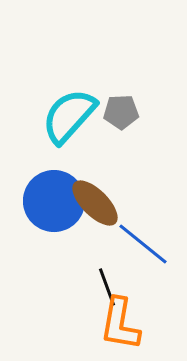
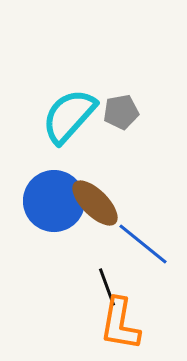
gray pentagon: rotated 8 degrees counterclockwise
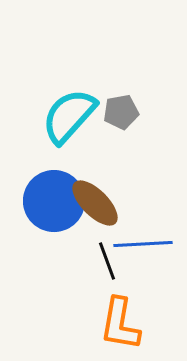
blue line: rotated 42 degrees counterclockwise
black line: moved 26 px up
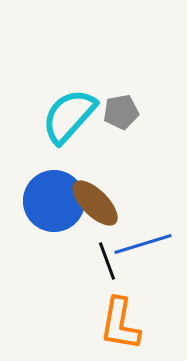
blue line: rotated 14 degrees counterclockwise
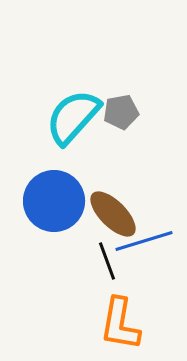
cyan semicircle: moved 4 px right, 1 px down
brown ellipse: moved 18 px right, 11 px down
blue line: moved 1 px right, 3 px up
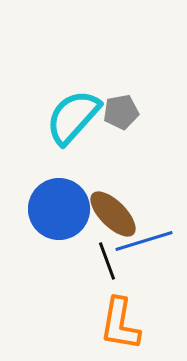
blue circle: moved 5 px right, 8 px down
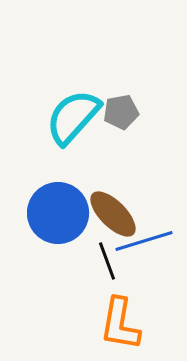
blue circle: moved 1 px left, 4 px down
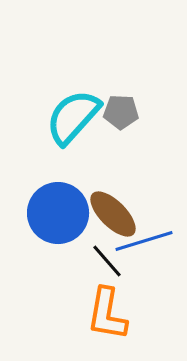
gray pentagon: rotated 12 degrees clockwise
black line: rotated 21 degrees counterclockwise
orange L-shape: moved 13 px left, 10 px up
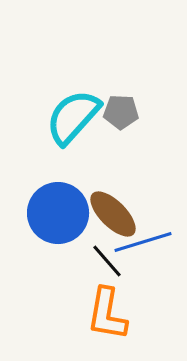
blue line: moved 1 px left, 1 px down
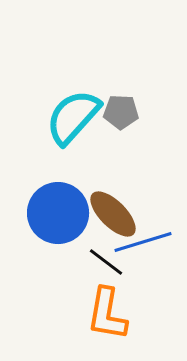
black line: moved 1 px left, 1 px down; rotated 12 degrees counterclockwise
